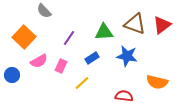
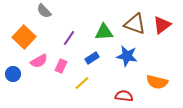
blue circle: moved 1 px right, 1 px up
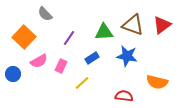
gray semicircle: moved 1 px right, 3 px down
brown triangle: moved 2 px left, 1 px down
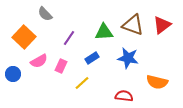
blue star: moved 1 px right, 2 px down
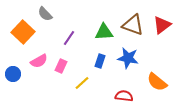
orange square: moved 1 px left, 5 px up
blue rectangle: moved 8 px right, 3 px down; rotated 40 degrees counterclockwise
orange semicircle: rotated 25 degrees clockwise
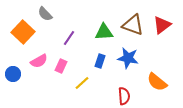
red semicircle: rotated 78 degrees clockwise
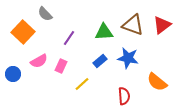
blue rectangle: rotated 32 degrees clockwise
yellow line: moved 1 px down
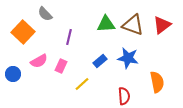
green triangle: moved 2 px right, 8 px up
purple line: moved 1 px up; rotated 21 degrees counterclockwise
orange semicircle: rotated 140 degrees counterclockwise
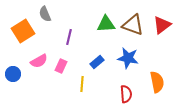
gray semicircle: rotated 21 degrees clockwise
orange square: moved 1 px up; rotated 15 degrees clockwise
blue rectangle: moved 3 px left, 1 px down
yellow line: rotated 42 degrees counterclockwise
red semicircle: moved 2 px right, 2 px up
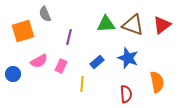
orange square: rotated 15 degrees clockwise
blue star: rotated 10 degrees clockwise
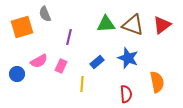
orange square: moved 1 px left, 4 px up
blue circle: moved 4 px right
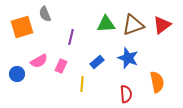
brown triangle: rotated 40 degrees counterclockwise
purple line: moved 2 px right
